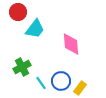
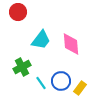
cyan trapezoid: moved 6 px right, 11 px down
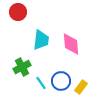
cyan trapezoid: rotated 30 degrees counterclockwise
yellow rectangle: moved 1 px right, 1 px up
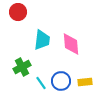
cyan trapezoid: moved 1 px right
yellow rectangle: moved 4 px right, 5 px up; rotated 48 degrees clockwise
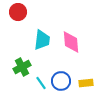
pink diamond: moved 2 px up
yellow rectangle: moved 1 px right, 1 px down
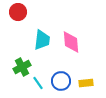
cyan line: moved 3 px left
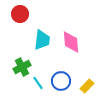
red circle: moved 2 px right, 2 px down
yellow rectangle: moved 1 px right, 3 px down; rotated 40 degrees counterclockwise
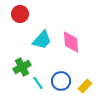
cyan trapezoid: rotated 35 degrees clockwise
yellow rectangle: moved 2 px left
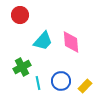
red circle: moved 1 px down
cyan trapezoid: moved 1 px right, 1 px down
cyan line: rotated 24 degrees clockwise
